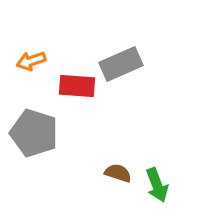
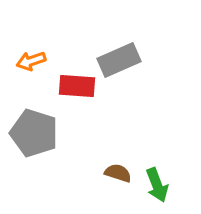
gray rectangle: moved 2 px left, 4 px up
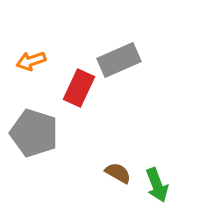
red rectangle: moved 2 px right, 2 px down; rotated 69 degrees counterclockwise
brown semicircle: rotated 12 degrees clockwise
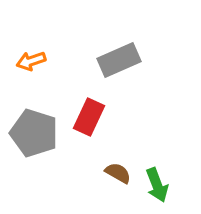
red rectangle: moved 10 px right, 29 px down
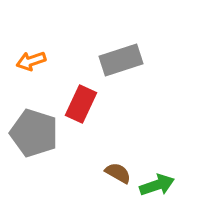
gray rectangle: moved 2 px right; rotated 6 degrees clockwise
red rectangle: moved 8 px left, 13 px up
green arrow: rotated 88 degrees counterclockwise
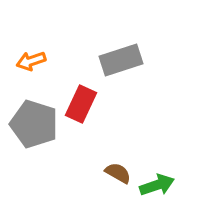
gray pentagon: moved 9 px up
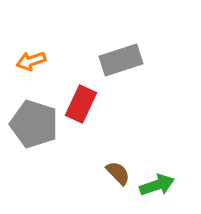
brown semicircle: rotated 16 degrees clockwise
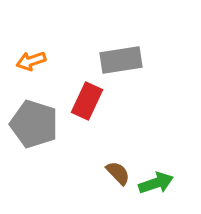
gray rectangle: rotated 9 degrees clockwise
red rectangle: moved 6 px right, 3 px up
green arrow: moved 1 px left, 2 px up
